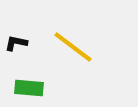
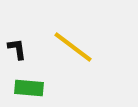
black L-shape: moved 1 px right, 6 px down; rotated 70 degrees clockwise
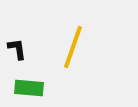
yellow line: rotated 72 degrees clockwise
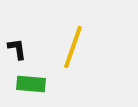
green rectangle: moved 2 px right, 4 px up
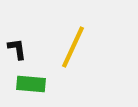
yellow line: rotated 6 degrees clockwise
